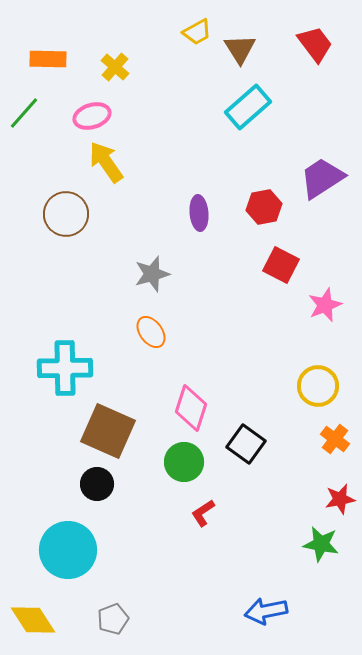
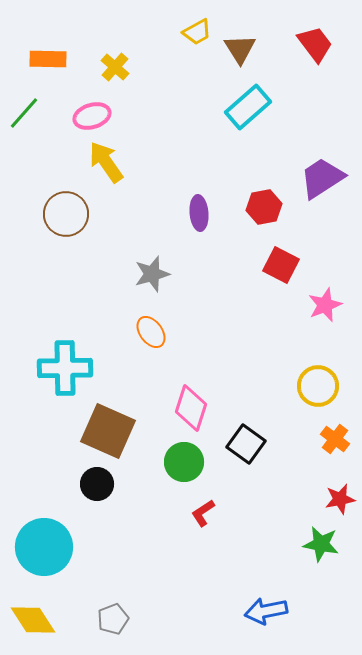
cyan circle: moved 24 px left, 3 px up
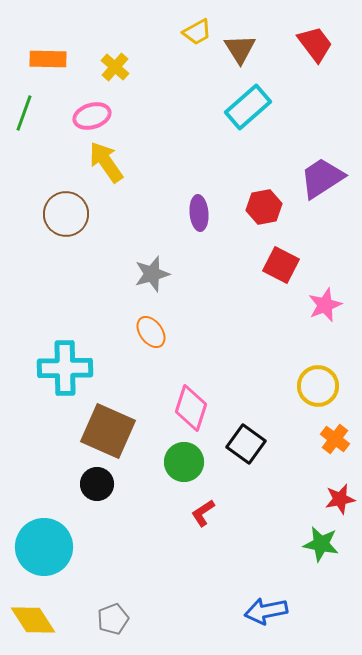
green line: rotated 21 degrees counterclockwise
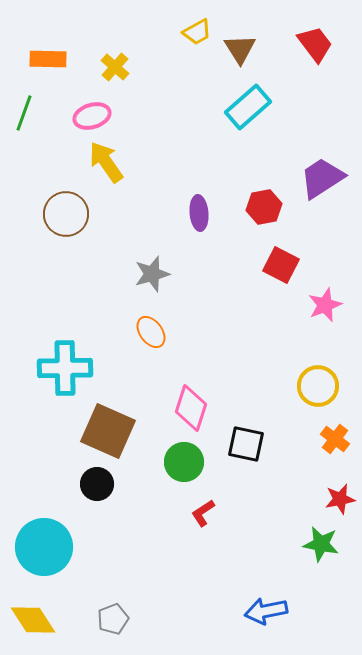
black square: rotated 24 degrees counterclockwise
